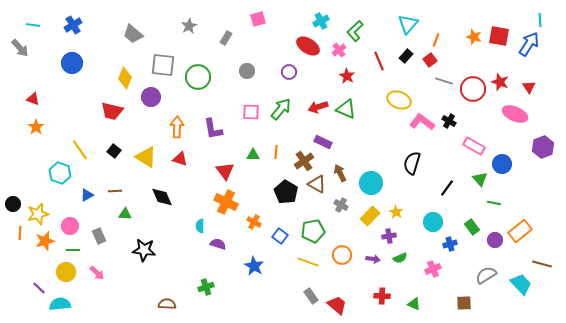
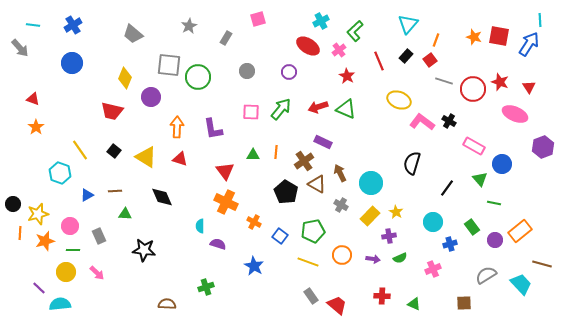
gray square at (163, 65): moved 6 px right
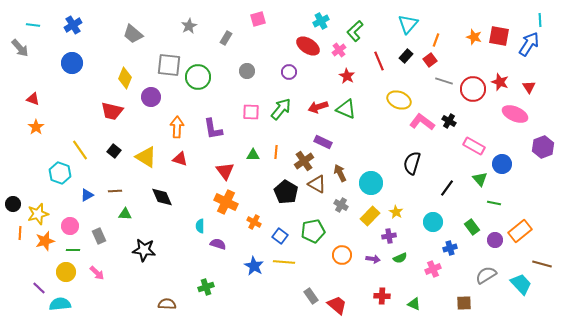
blue cross at (450, 244): moved 4 px down
yellow line at (308, 262): moved 24 px left; rotated 15 degrees counterclockwise
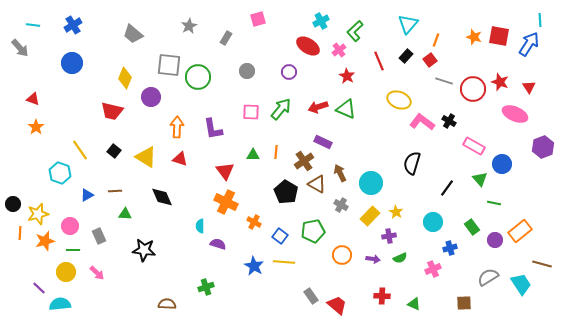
gray semicircle at (486, 275): moved 2 px right, 2 px down
cyan trapezoid at (521, 284): rotated 10 degrees clockwise
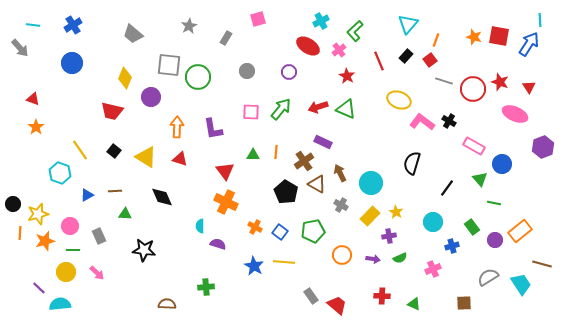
orange cross at (254, 222): moved 1 px right, 5 px down
blue square at (280, 236): moved 4 px up
blue cross at (450, 248): moved 2 px right, 2 px up
green cross at (206, 287): rotated 14 degrees clockwise
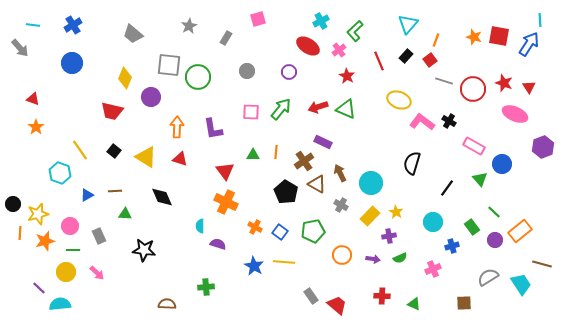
red star at (500, 82): moved 4 px right, 1 px down
green line at (494, 203): moved 9 px down; rotated 32 degrees clockwise
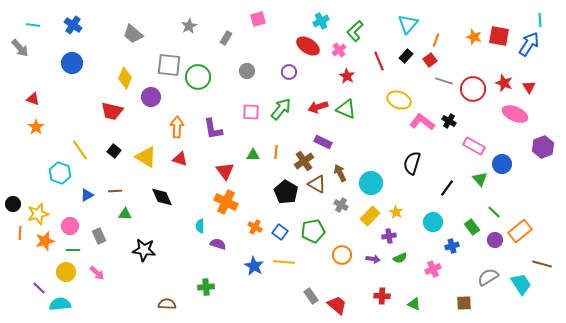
blue cross at (73, 25): rotated 24 degrees counterclockwise
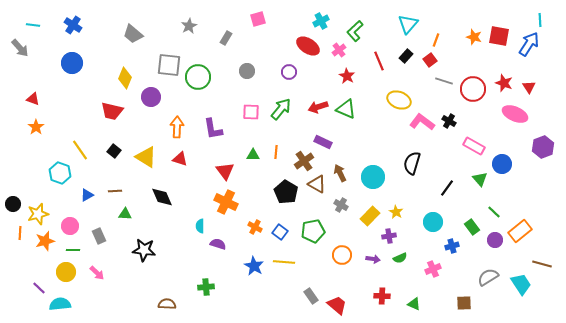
cyan circle at (371, 183): moved 2 px right, 6 px up
